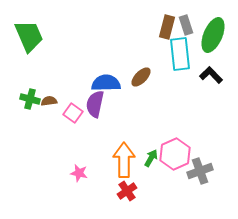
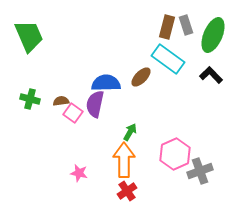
cyan rectangle: moved 12 px left, 5 px down; rotated 48 degrees counterclockwise
brown semicircle: moved 12 px right
green arrow: moved 21 px left, 26 px up
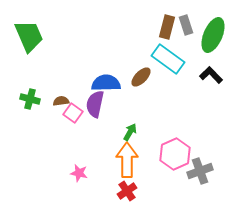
orange arrow: moved 3 px right
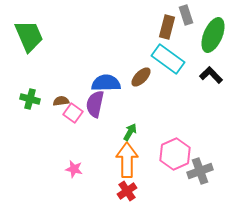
gray rectangle: moved 10 px up
pink star: moved 5 px left, 4 px up
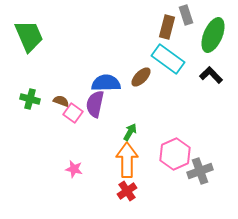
brown semicircle: rotated 28 degrees clockwise
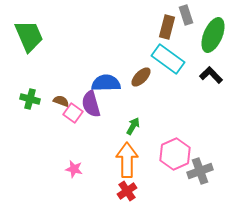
purple semicircle: moved 4 px left; rotated 28 degrees counterclockwise
green arrow: moved 3 px right, 6 px up
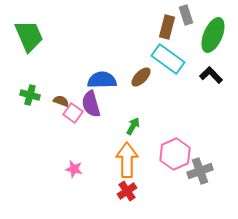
blue semicircle: moved 4 px left, 3 px up
green cross: moved 4 px up
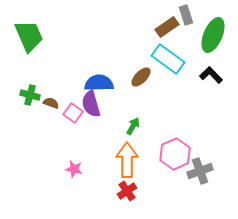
brown rectangle: rotated 40 degrees clockwise
blue semicircle: moved 3 px left, 3 px down
brown semicircle: moved 10 px left, 2 px down
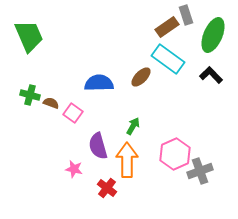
purple semicircle: moved 7 px right, 42 px down
red cross: moved 20 px left, 3 px up; rotated 18 degrees counterclockwise
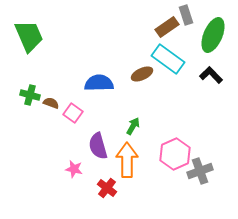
brown ellipse: moved 1 px right, 3 px up; rotated 20 degrees clockwise
